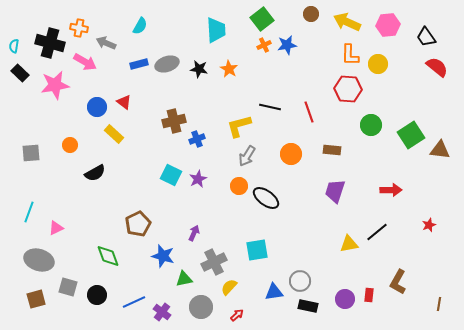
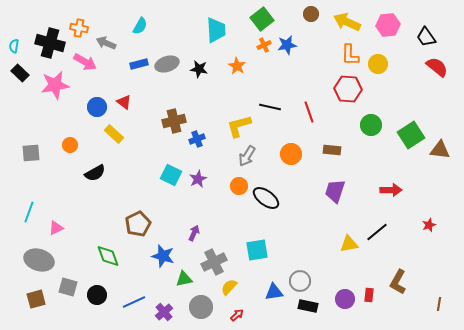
orange star at (229, 69): moved 8 px right, 3 px up
purple cross at (162, 312): moved 2 px right; rotated 12 degrees clockwise
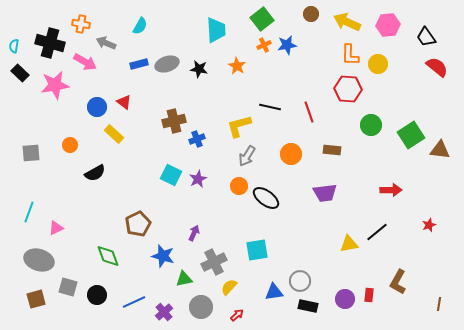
orange cross at (79, 28): moved 2 px right, 4 px up
purple trapezoid at (335, 191): moved 10 px left, 2 px down; rotated 115 degrees counterclockwise
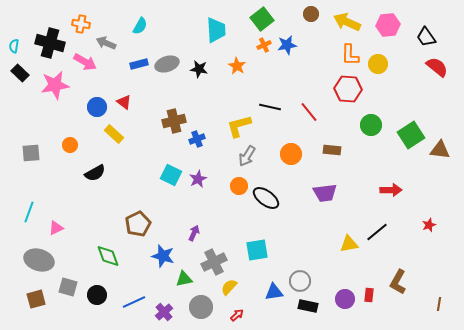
red line at (309, 112): rotated 20 degrees counterclockwise
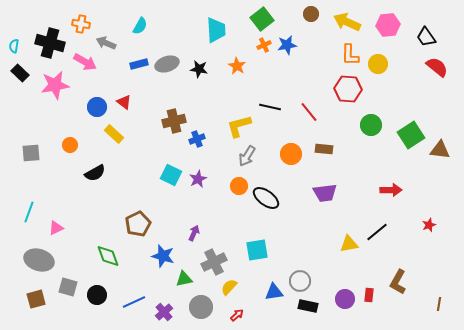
brown rectangle at (332, 150): moved 8 px left, 1 px up
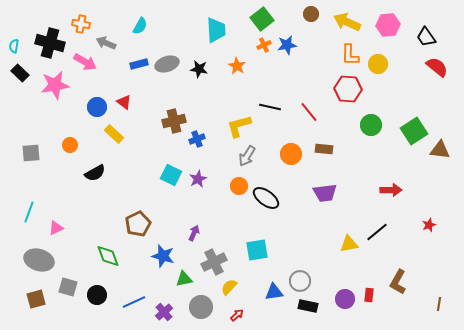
green square at (411, 135): moved 3 px right, 4 px up
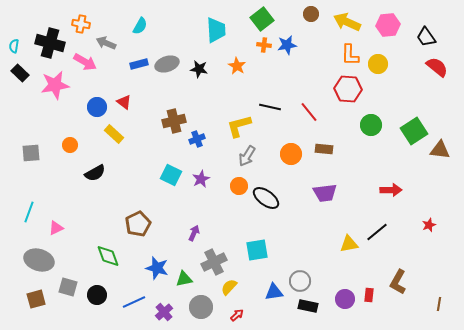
orange cross at (264, 45): rotated 32 degrees clockwise
purple star at (198, 179): moved 3 px right
blue star at (163, 256): moved 6 px left, 12 px down
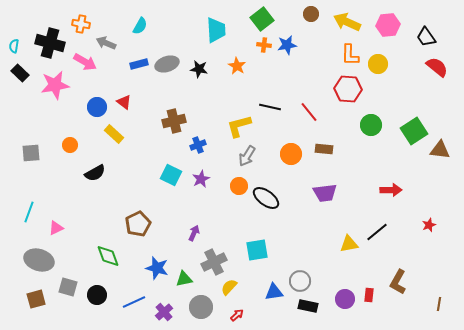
blue cross at (197, 139): moved 1 px right, 6 px down
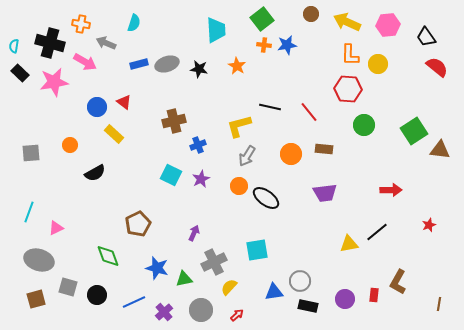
cyan semicircle at (140, 26): moved 6 px left, 3 px up; rotated 12 degrees counterclockwise
pink star at (55, 85): moved 1 px left, 3 px up
green circle at (371, 125): moved 7 px left
red rectangle at (369, 295): moved 5 px right
gray circle at (201, 307): moved 3 px down
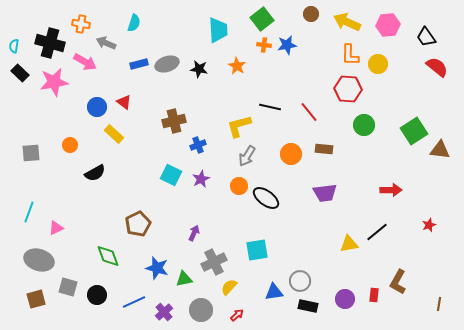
cyan trapezoid at (216, 30): moved 2 px right
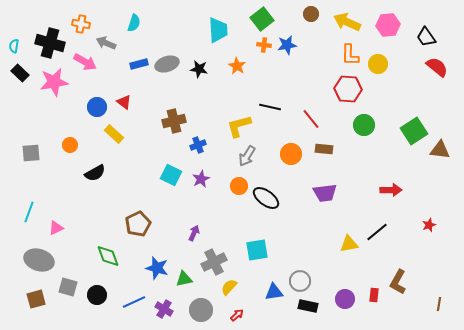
red line at (309, 112): moved 2 px right, 7 px down
purple cross at (164, 312): moved 3 px up; rotated 18 degrees counterclockwise
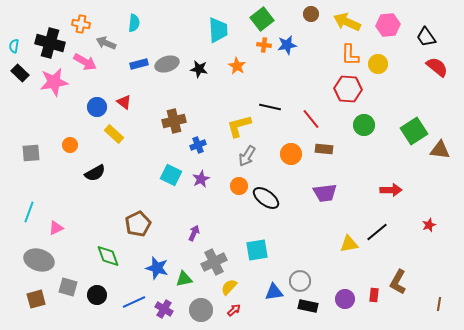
cyan semicircle at (134, 23): rotated 12 degrees counterclockwise
red arrow at (237, 315): moved 3 px left, 5 px up
